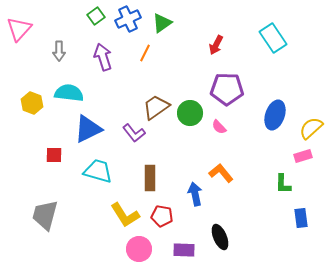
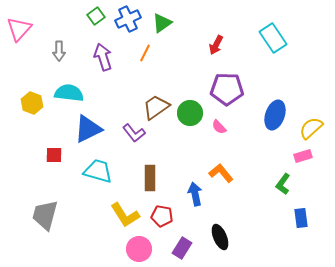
green L-shape: rotated 35 degrees clockwise
purple rectangle: moved 2 px left, 2 px up; rotated 60 degrees counterclockwise
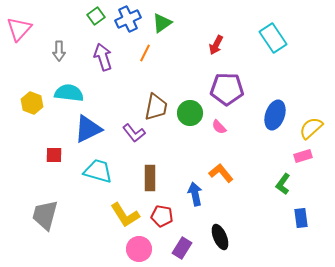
brown trapezoid: rotated 136 degrees clockwise
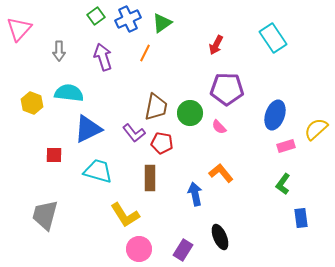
yellow semicircle: moved 5 px right, 1 px down
pink rectangle: moved 17 px left, 10 px up
red pentagon: moved 73 px up
purple rectangle: moved 1 px right, 2 px down
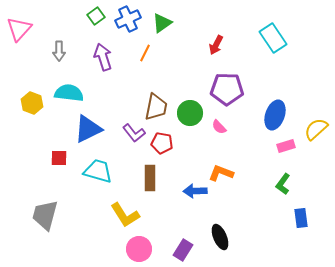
red square: moved 5 px right, 3 px down
orange L-shape: rotated 30 degrees counterclockwise
blue arrow: moved 3 px up; rotated 80 degrees counterclockwise
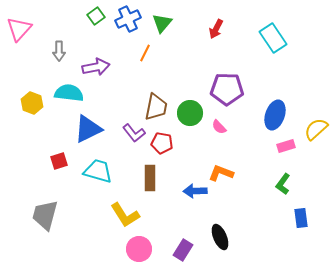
green triangle: rotated 15 degrees counterclockwise
red arrow: moved 16 px up
purple arrow: moved 7 px left, 10 px down; rotated 96 degrees clockwise
red square: moved 3 px down; rotated 18 degrees counterclockwise
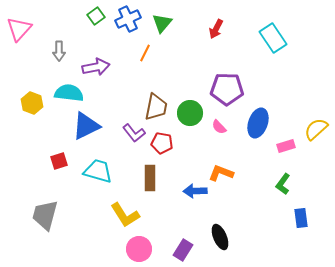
blue ellipse: moved 17 px left, 8 px down
blue triangle: moved 2 px left, 3 px up
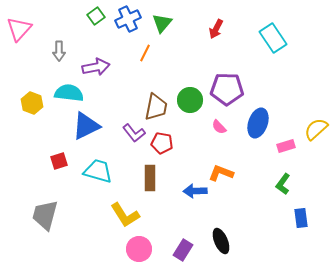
green circle: moved 13 px up
black ellipse: moved 1 px right, 4 px down
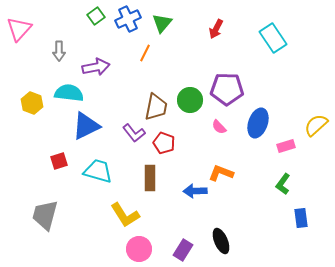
yellow semicircle: moved 4 px up
red pentagon: moved 2 px right; rotated 10 degrees clockwise
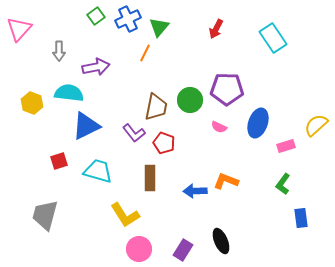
green triangle: moved 3 px left, 4 px down
pink semicircle: rotated 21 degrees counterclockwise
orange L-shape: moved 5 px right, 8 px down
